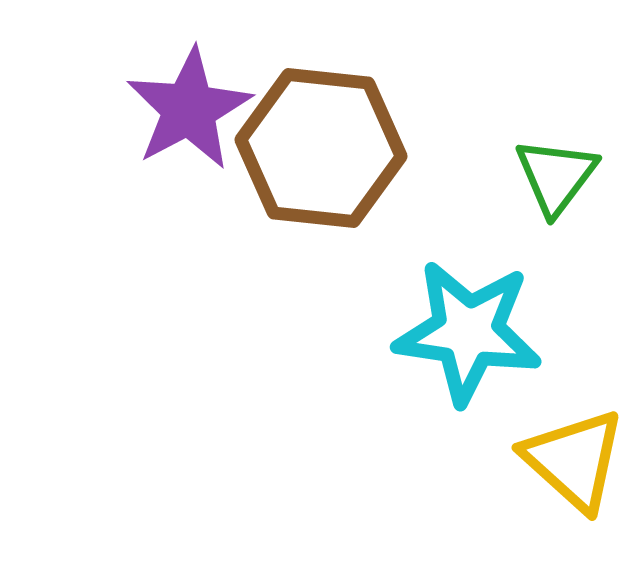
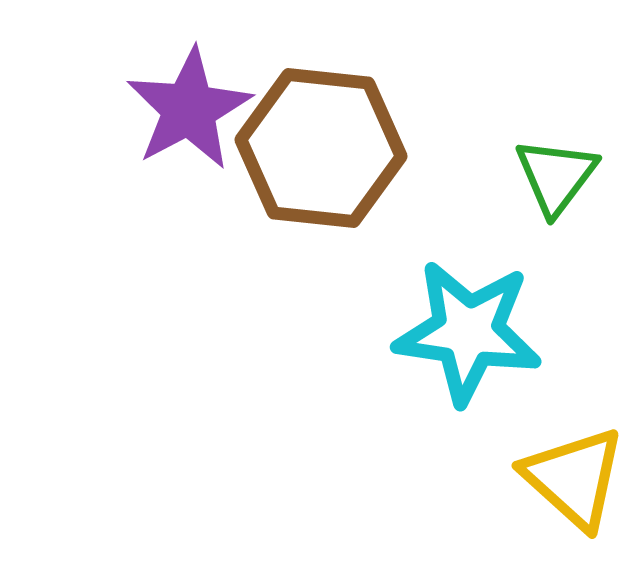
yellow triangle: moved 18 px down
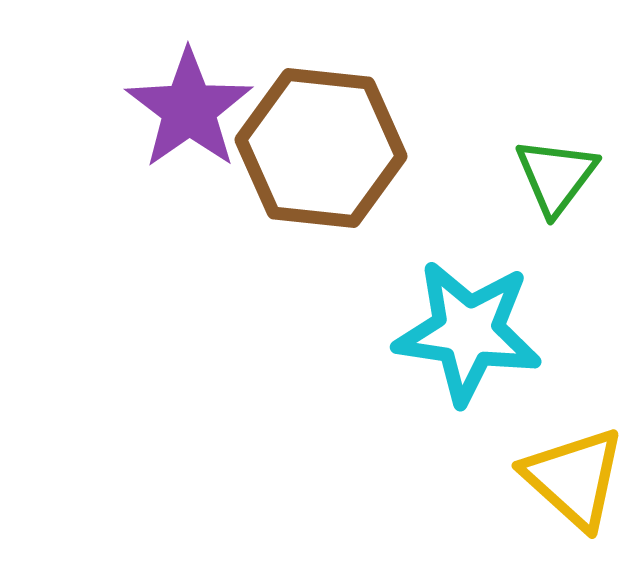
purple star: rotated 7 degrees counterclockwise
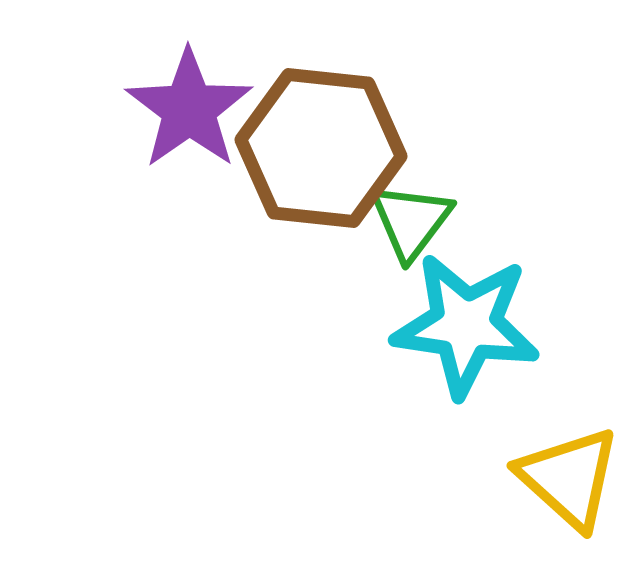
green triangle: moved 145 px left, 45 px down
cyan star: moved 2 px left, 7 px up
yellow triangle: moved 5 px left
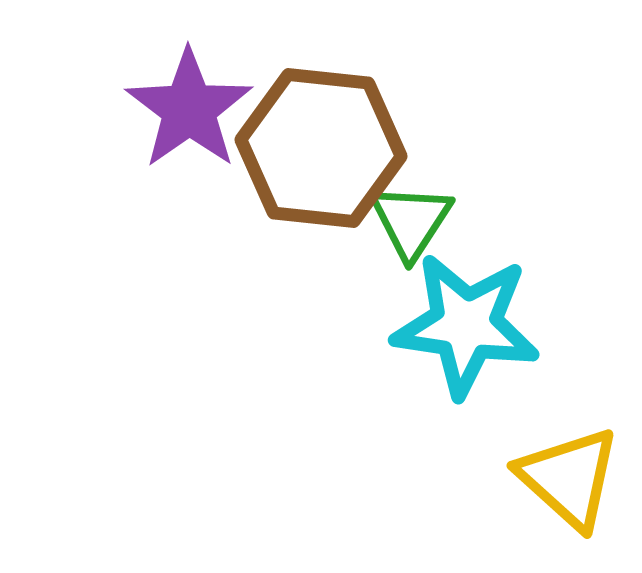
green triangle: rotated 4 degrees counterclockwise
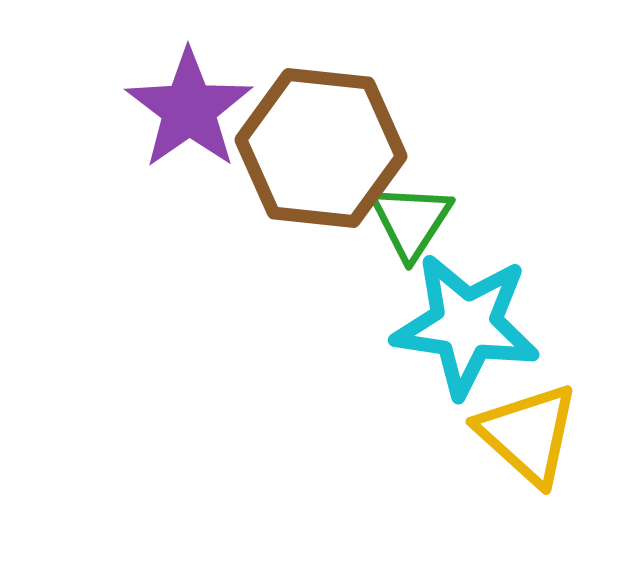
yellow triangle: moved 41 px left, 44 px up
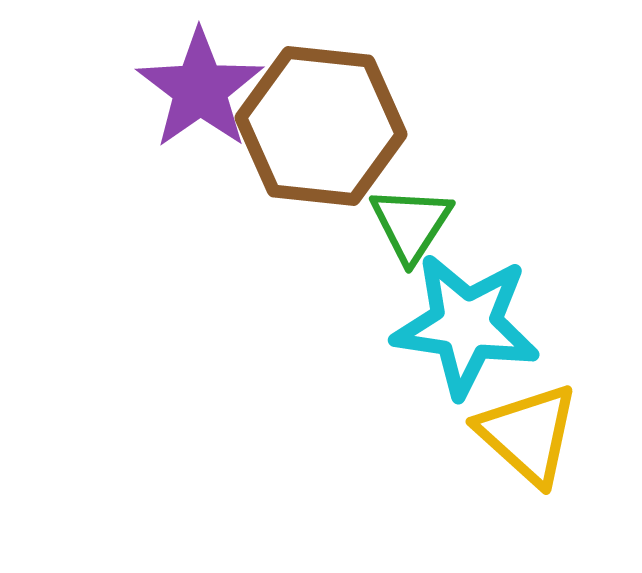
purple star: moved 11 px right, 20 px up
brown hexagon: moved 22 px up
green triangle: moved 3 px down
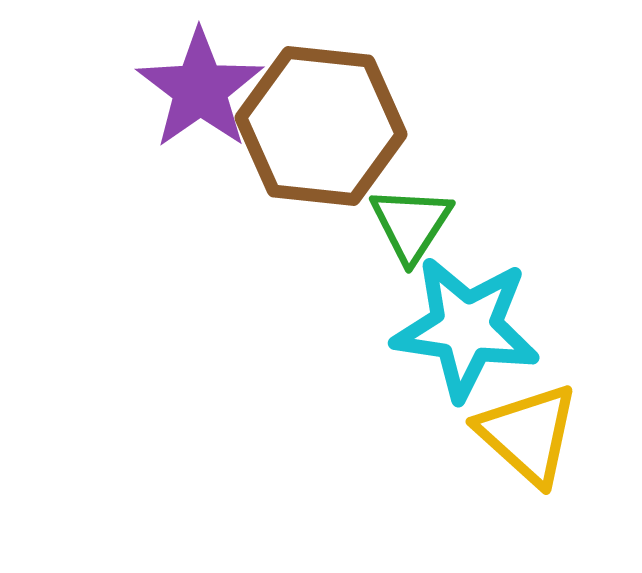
cyan star: moved 3 px down
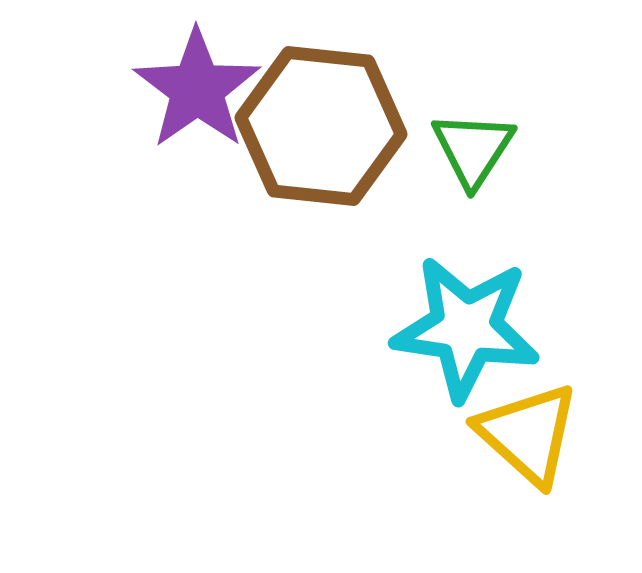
purple star: moved 3 px left
green triangle: moved 62 px right, 75 px up
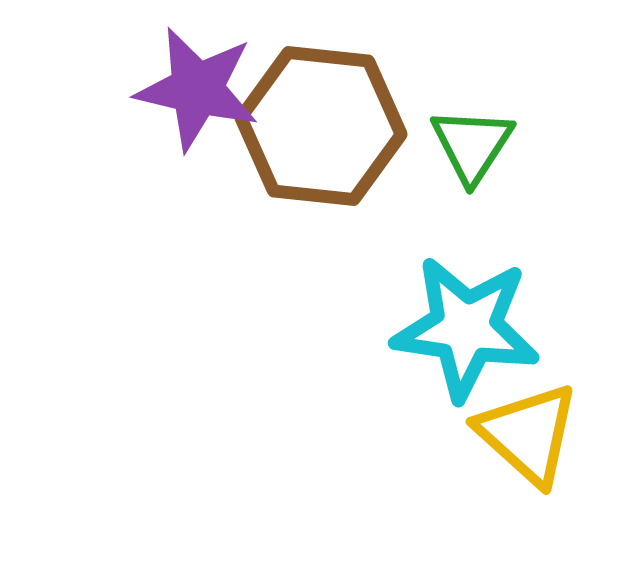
purple star: rotated 24 degrees counterclockwise
green triangle: moved 1 px left, 4 px up
